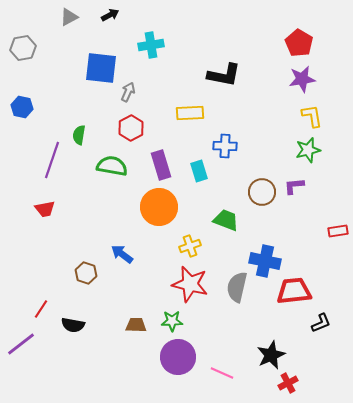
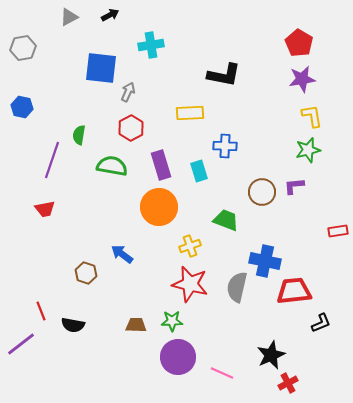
red line at (41, 309): moved 2 px down; rotated 54 degrees counterclockwise
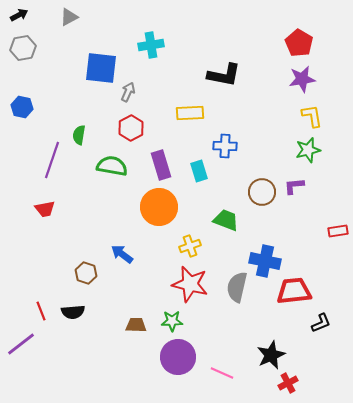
black arrow at (110, 15): moved 91 px left
black semicircle at (73, 325): moved 13 px up; rotated 15 degrees counterclockwise
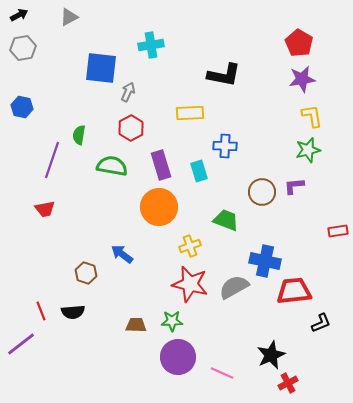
gray semicircle at (237, 287): moved 3 px left; rotated 48 degrees clockwise
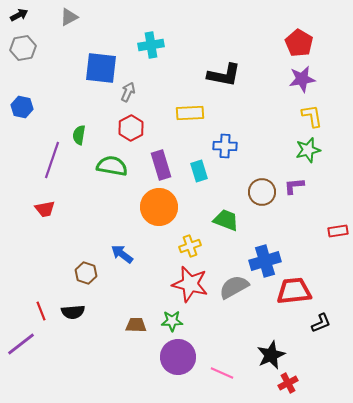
blue cross at (265, 261): rotated 28 degrees counterclockwise
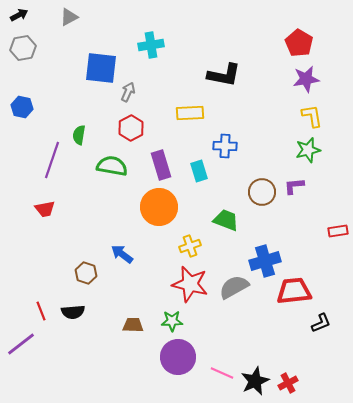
purple star at (302, 79): moved 4 px right
brown trapezoid at (136, 325): moved 3 px left
black star at (271, 355): moved 16 px left, 26 px down
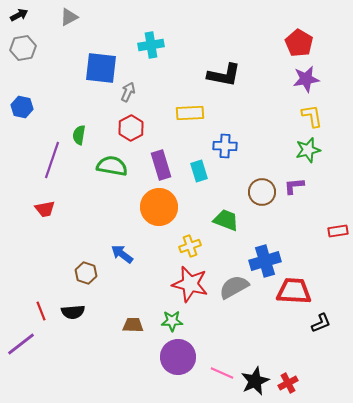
red trapezoid at (294, 291): rotated 9 degrees clockwise
